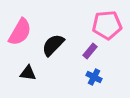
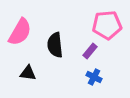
black semicircle: moved 2 px right; rotated 50 degrees counterclockwise
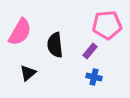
black triangle: rotated 48 degrees counterclockwise
blue cross: rotated 14 degrees counterclockwise
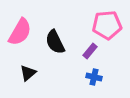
black semicircle: moved 3 px up; rotated 20 degrees counterclockwise
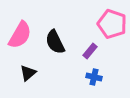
pink pentagon: moved 5 px right, 1 px up; rotated 24 degrees clockwise
pink semicircle: moved 3 px down
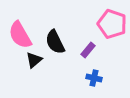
pink semicircle: rotated 120 degrees clockwise
purple rectangle: moved 2 px left, 1 px up
black triangle: moved 6 px right, 13 px up
blue cross: moved 1 px down
